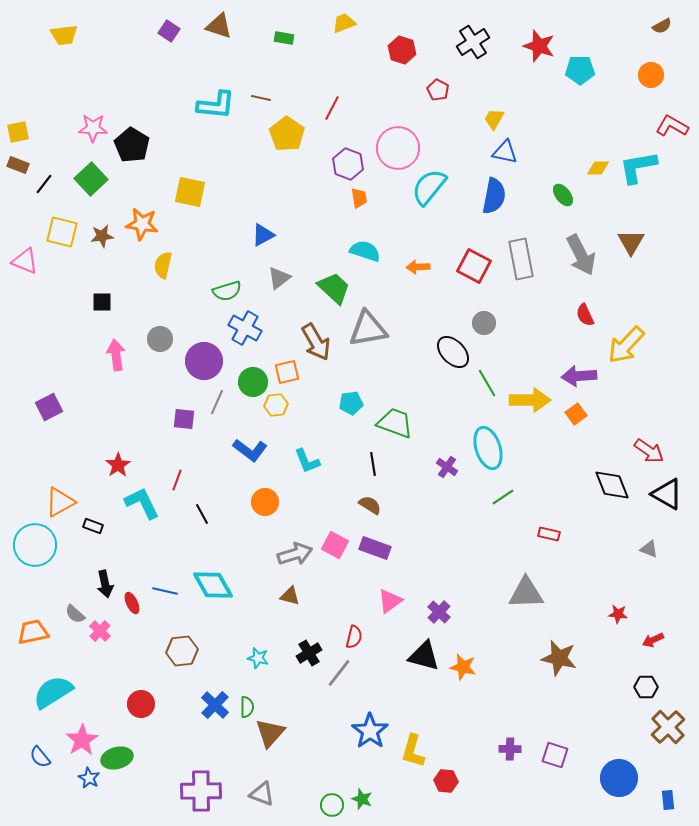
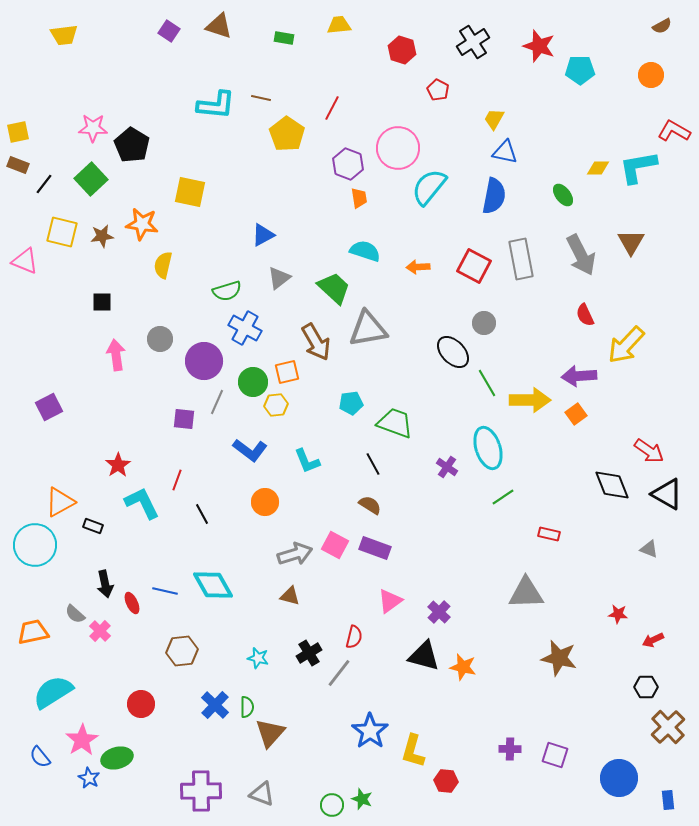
yellow trapezoid at (344, 23): moved 5 px left, 2 px down; rotated 15 degrees clockwise
red L-shape at (672, 126): moved 2 px right, 5 px down
black line at (373, 464): rotated 20 degrees counterclockwise
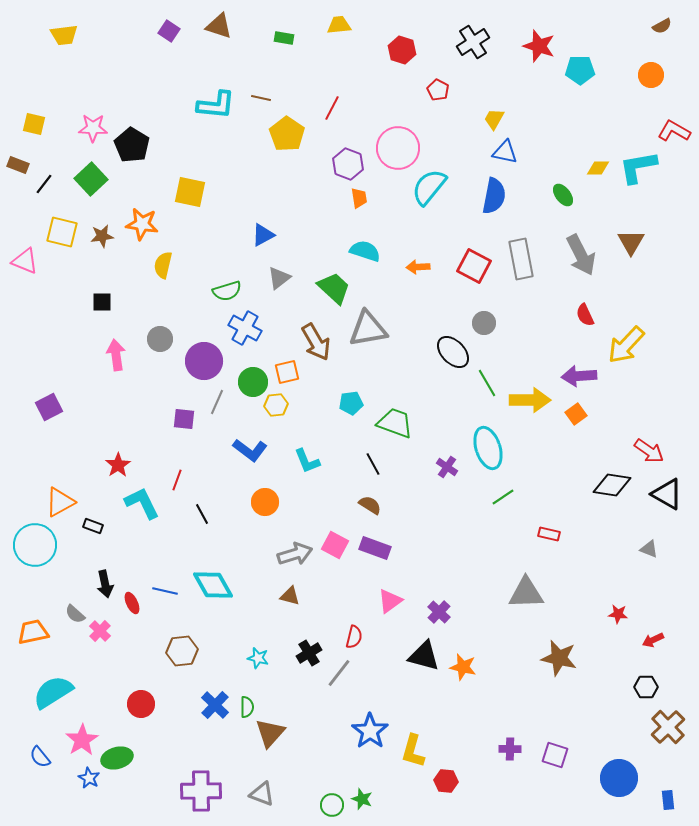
yellow square at (18, 132): moved 16 px right, 8 px up; rotated 25 degrees clockwise
black diamond at (612, 485): rotated 60 degrees counterclockwise
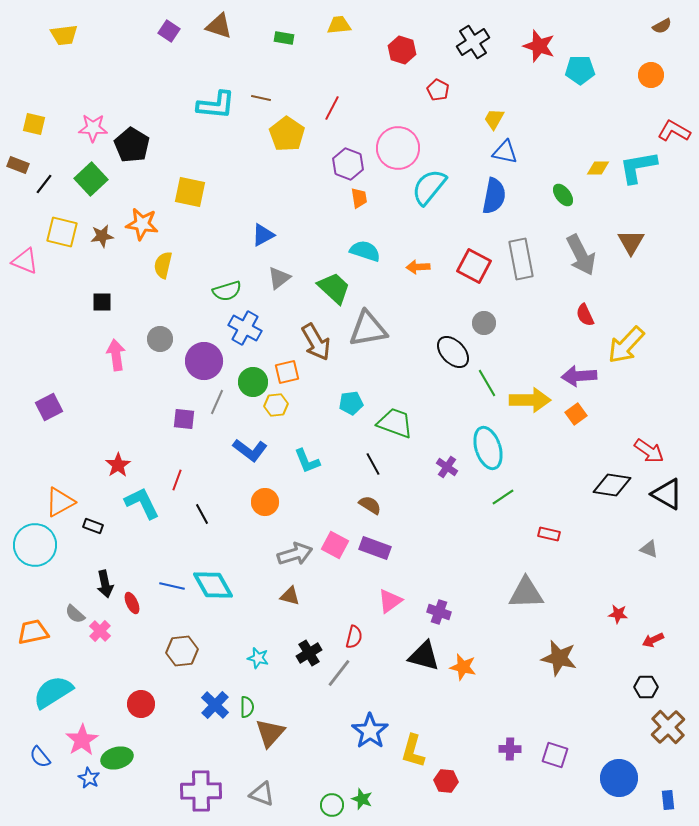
blue line at (165, 591): moved 7 px right, 5 px up
purple cross at (439, 612): rotated 25 degrees counterclockwise
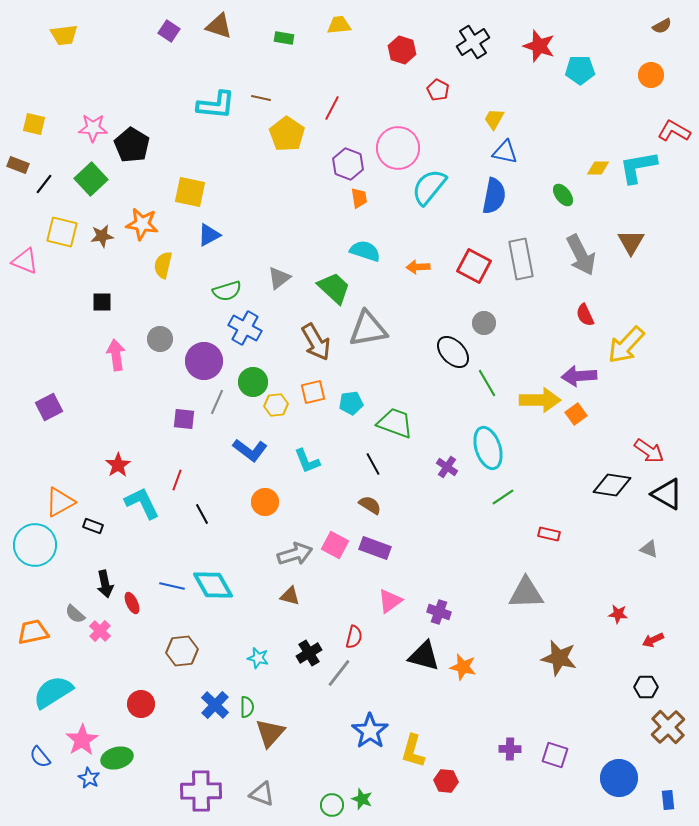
blue triangle at (263, 235): moved 54 px left
orange square at (287, 372): moved 26 px right, 20 px down
yellow arrow at (530, 400): moved 10 px right
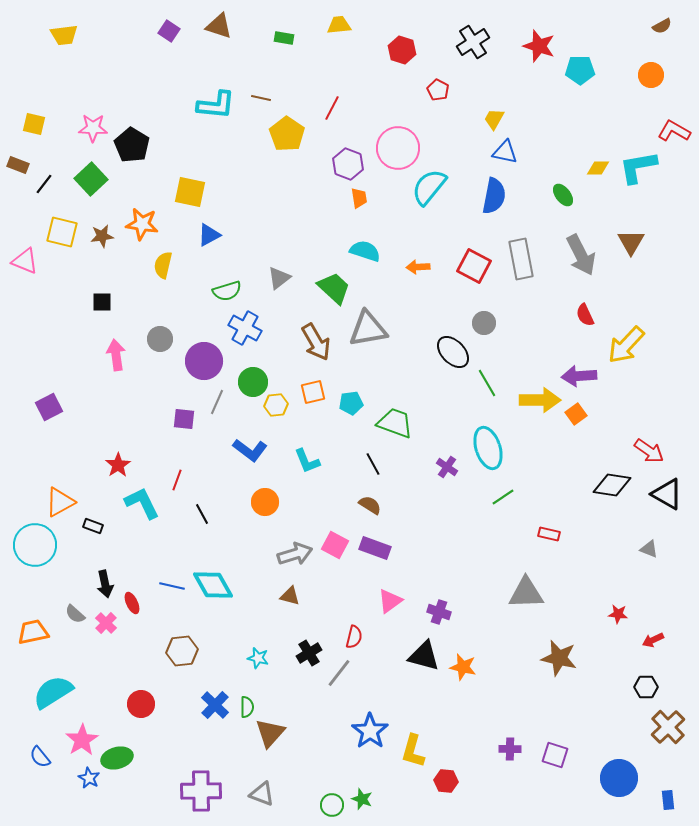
pink cross at (100, 631): moved 6 px right, 8 px up
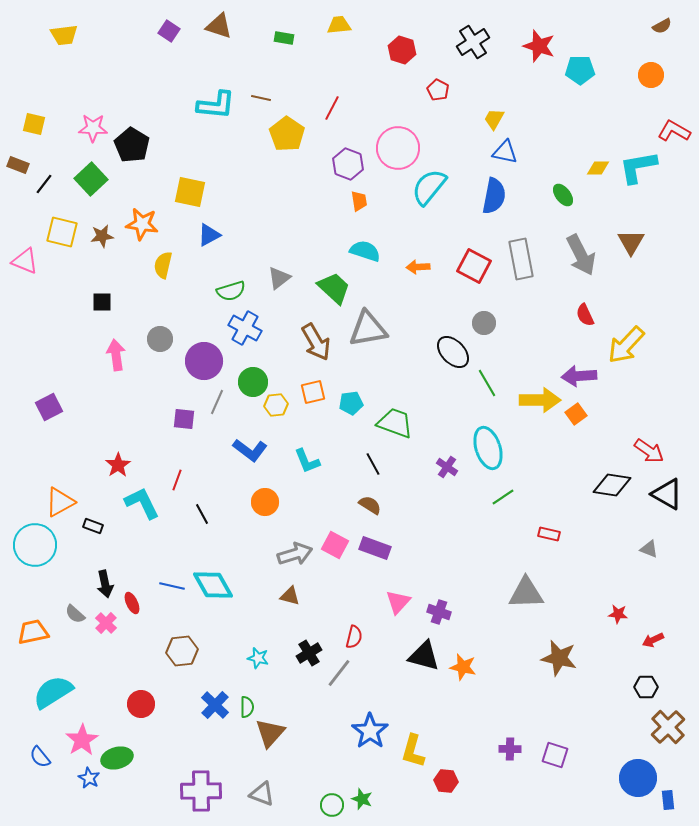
orange trapezoid at (359, 198): moved 3 px down
green semicircle at (227, 291): moved 4 px right
pink triangle at (390, 601): moved 8 px right, 1 px down; rotated 12 degrees counterclockwise
blue circle at (619, 778): moved 19 px right
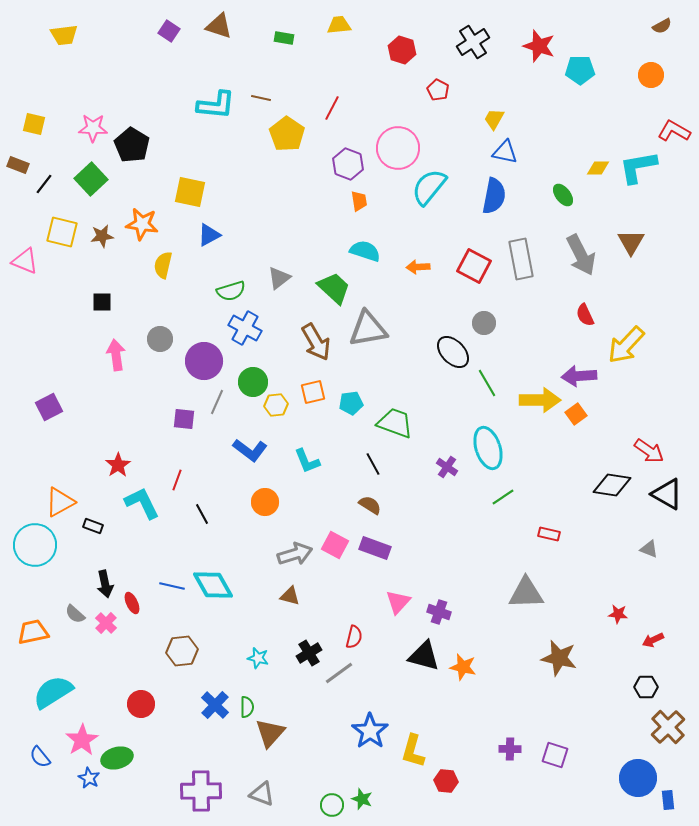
gray line at (339, 673): rotated 16 degrees clockwise
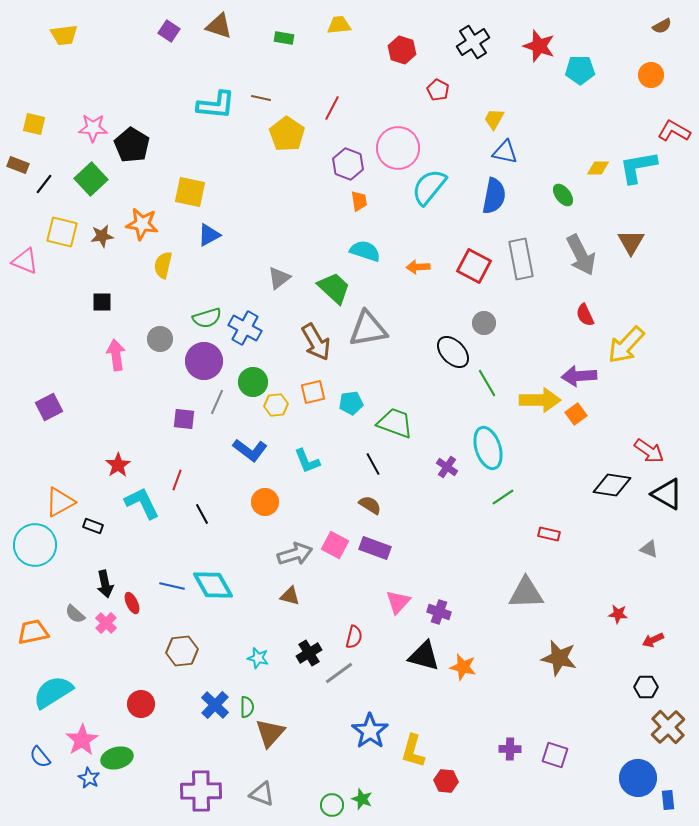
green semicircle at (231, 291): moved 24 px left, 27 px down
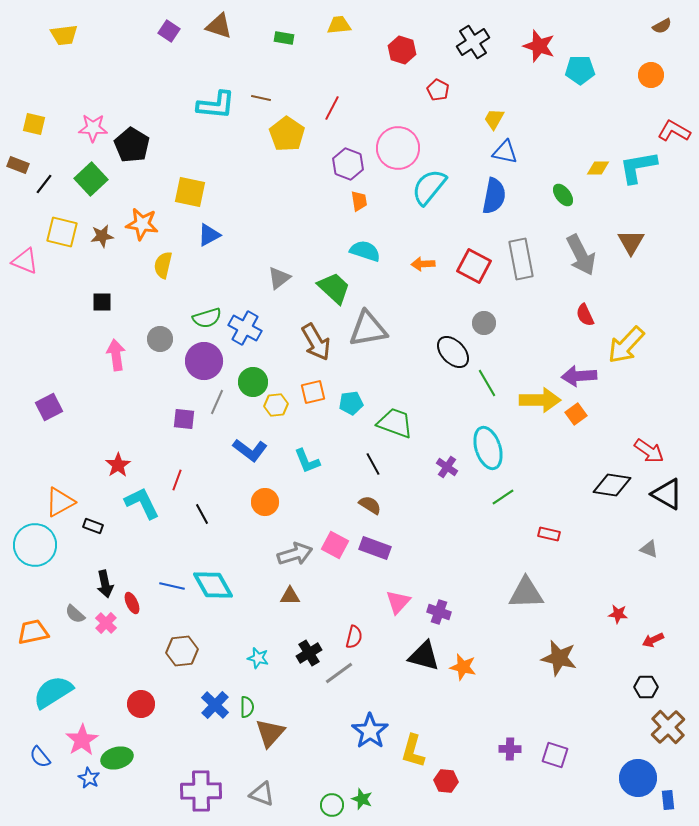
orange arrow at (418, 267): moved 5 px right, 3 px up
brown triangle at (290, 596): rotated 15 degrees counterclockwise
